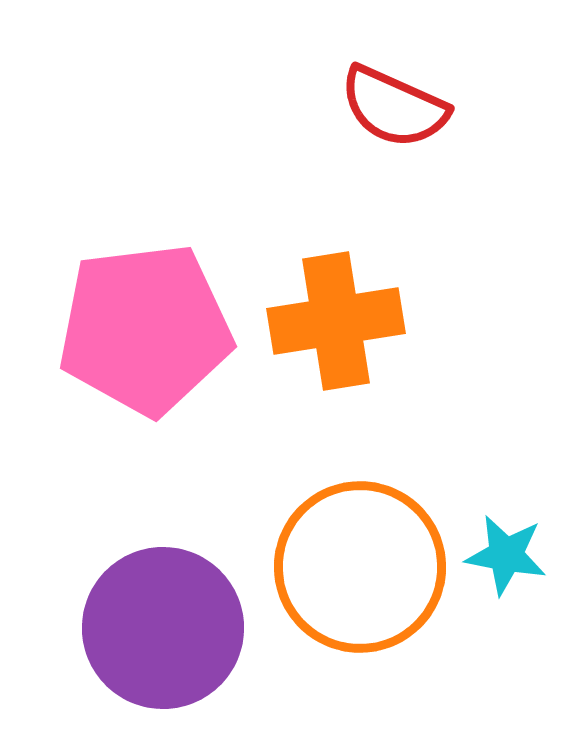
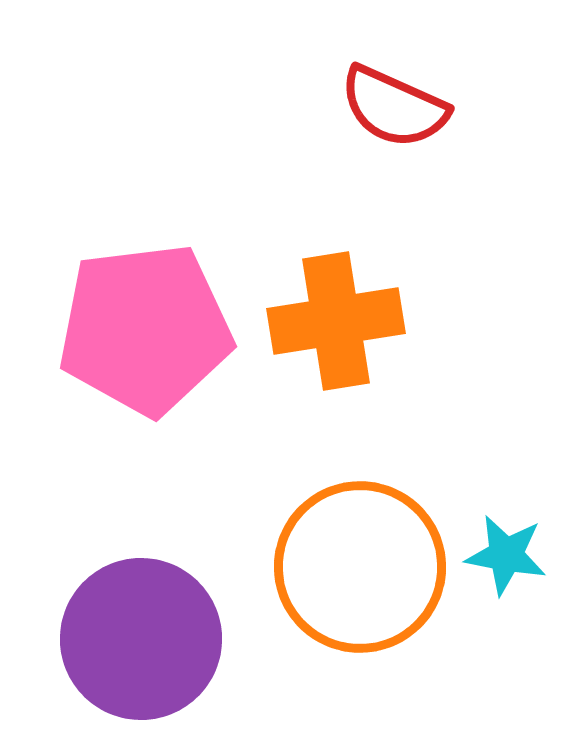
purple circle: moved 22 px left, 11 px down
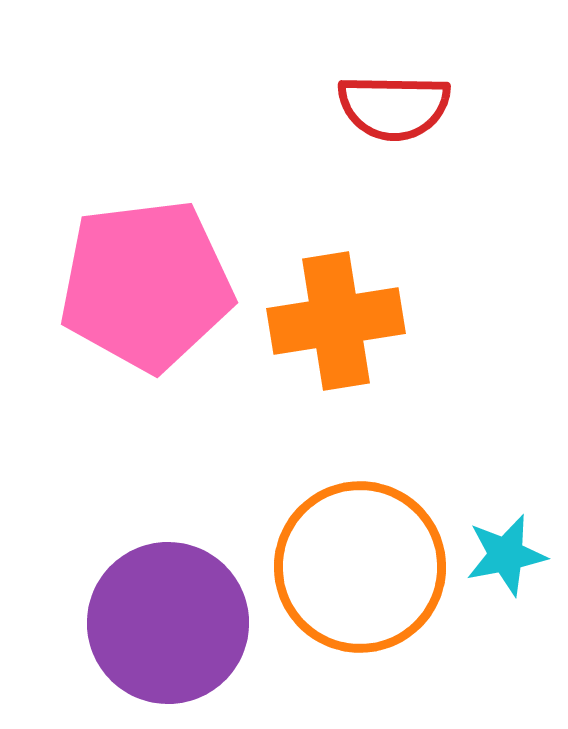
red semicircle: rotated 23 degrees counterclockwise
pink pentagon: moved 1 px right, 44 px up
cyan star: rotated 22 degrees counterclockwise
purple circle: moved 27 px right, 16 px up
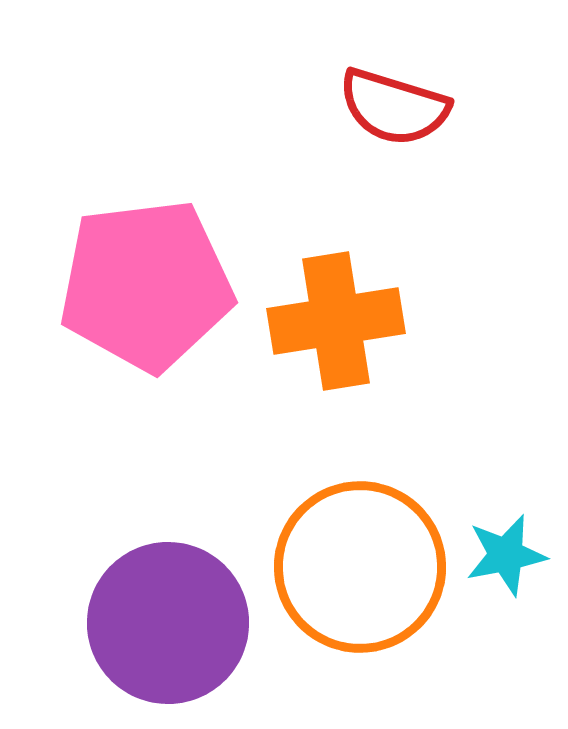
red semicircle: rotated 16 degrees clockwise
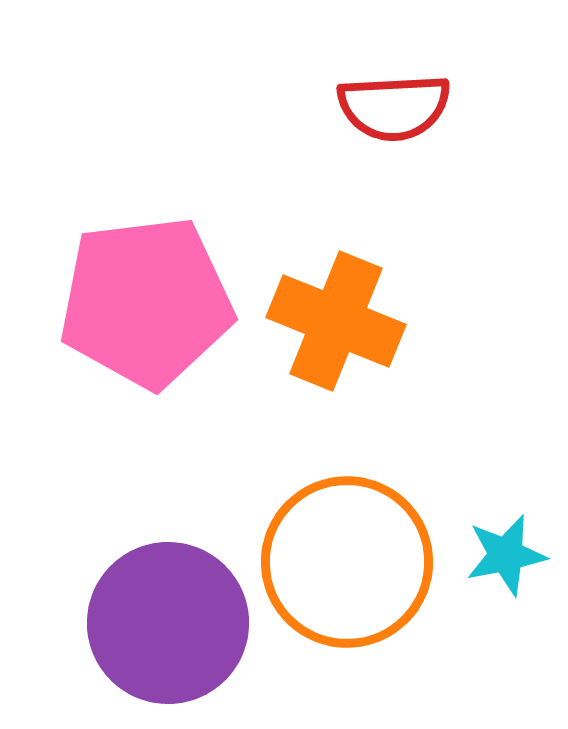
red semicircle: rotated 20 degrees counterclockwise
pink pentagon: moved 17 px down
orange cross: rotated 31 degrees clockwise
orange circle: moved 13 px left, 5 px up
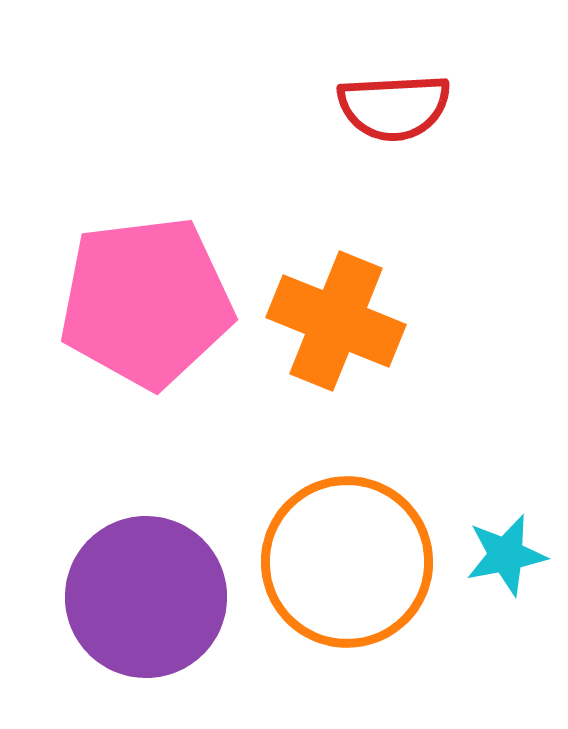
purple circle: moved 22 px left, 26 px up
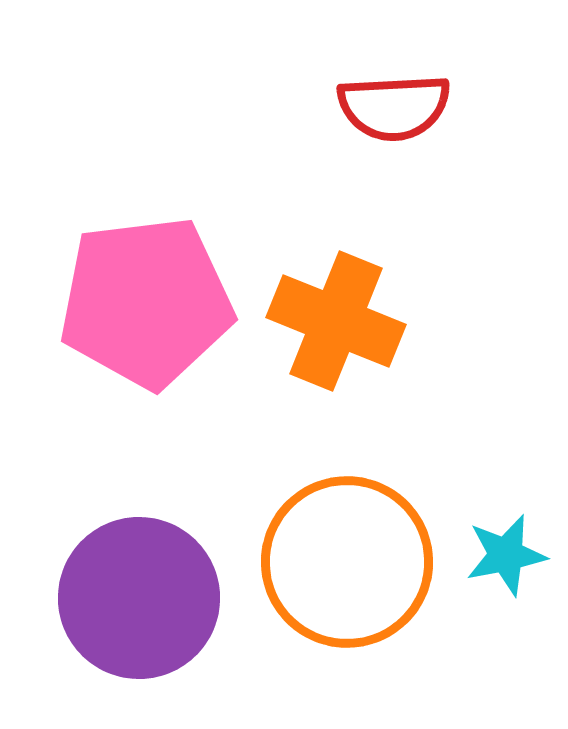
purple circle: moved 7 px left, 1 px down
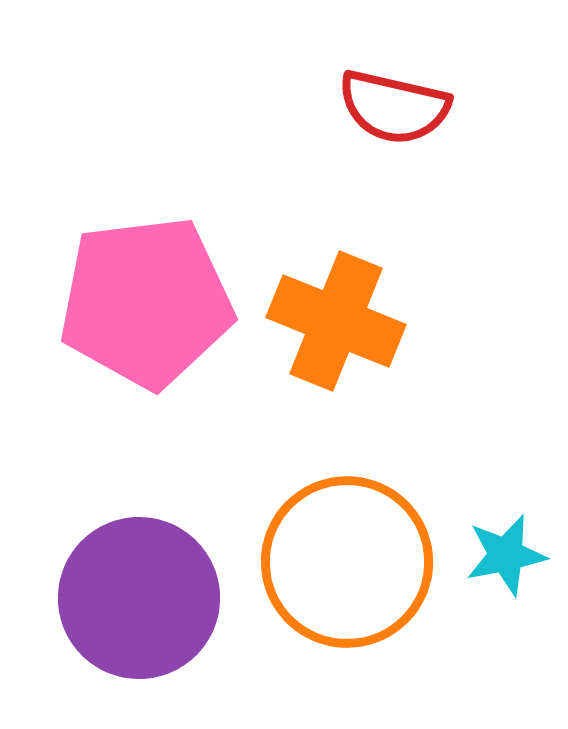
red semicircle: rotated 16 degrees clockwise
